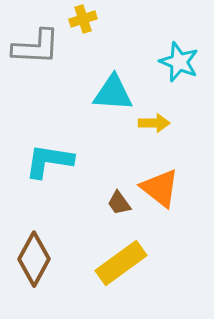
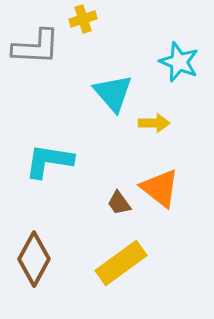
cyan triangle: rotated 45 degrees clockwise
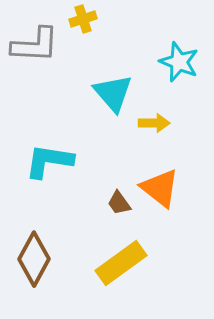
gray L-shape: moved 1 px left, 2 px up
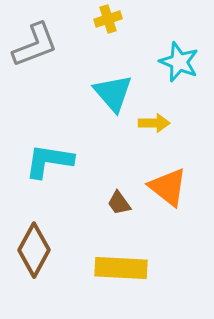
yellow cross: moved 25 px right
gray L-shape: rotated 24 degrees counterclockwise
orange triangle: moved 8 px right, 1 px up
brown diamond: moved 9 px up
yellow rectangle: moved 5 px down; rotated 39 degrees clockwise
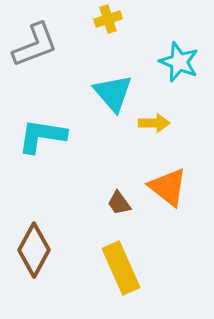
cyan L-shape: moved 7 px left, 25 px up
yellow rectangle: rotated 63 degrees clockwise
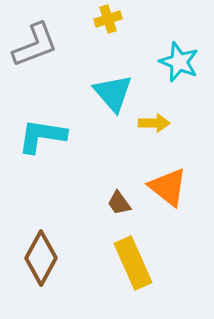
brown diamond: moved 7 px right, 8 px down
yellow rectangle: moved 12 px right, 5 px up
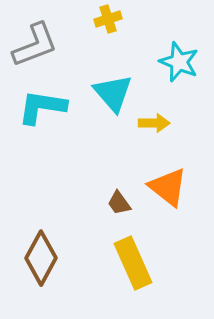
cyan L-shape: moved 29 px up
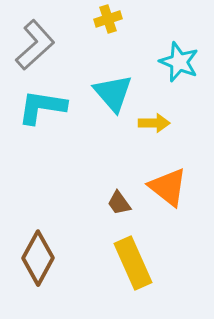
gray L-shape: rotated 21 degrees counterclockwise
brown diamond: moved 3 px left
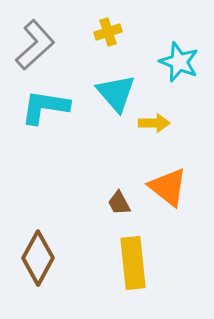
yellow cross: moved 13 px down
cyan triangle: moved 3 px right
cyan L-shape: moved 3 px right
brown trapezoid: rotated 8 degrees clockwise
yellow rectangle: rotated 18 degrees clockwise
